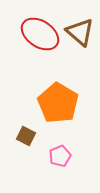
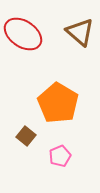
red ellipse: moved 17 px left
brown square: rotated 12 degrees clockwise
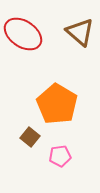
orange pentagon: moved 1 px left, 1 px down
brown square: moved 4 px right, 1 px down
pink pentagon: rotated 15 degrees clockwise
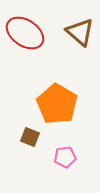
red ellipse: moved 2 px right, 1 px up
brown square: rotated 18 degrees counterclockwise
pink pentagon: moved 5 px right, 1 px down
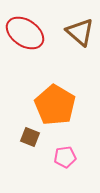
orange pentagon: moved 2 px left, 1 px down
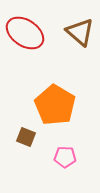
brown square: moved 4 px left
pink pentagon: rotated 10 degrees clockwise
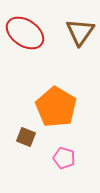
brown triangle: rotated 24 degrees clockwise
orange pentagon: moved 1 px right, 2 px down
pink pentagon: moved 1 px left, 1 px down; rotated 15 degrees clockwise
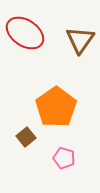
brown triangle: moved 8 px down
orange pentagon: rotated 6 degrees clockwise
brown square: rotated 30 degrees clockwise
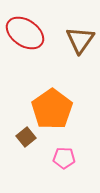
orange pentagon: moved 4 px left, 2 px down
pink pentagon: rotated 15 degrees counterclockwise
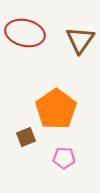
red ellipse: rotated 21 degrees counterclockwise
orange pentagon: moved 4 px right
brown square: rotated 18 degrees clockwise
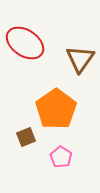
red ellipse: moved 10 px down; rotated 21 degrees clockwise
brown triangle: moved 19 px down
pink pentagon: moved 3 px left, 1 px up; rotated 30 degrees clockwise
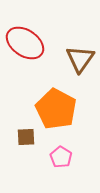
orange pentagon: rotated 9 degrees counterclockwise
brown square: rotated 18 degrees clockwise
